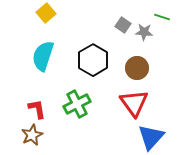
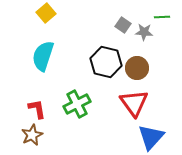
green line: rotated 21 degrees counterclockwise
black hexagon: moved 13 px right, 2 px down; rotated 16 degrees counterclockwise
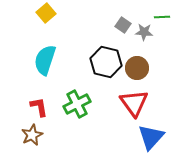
cyan semicircle: moved 2 px right, 4 px down
red L-shape: moved 2 px right, 2 px up
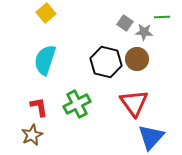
gray square: moved 2 px right, 2 px up
brown circle: moved 9 px up
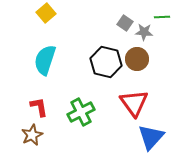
green cross: moved 4 px right, 8 px down
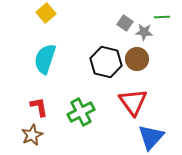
cyan semicircle: moved 1 px up
red triangle: moved 1 px left, 1 px up
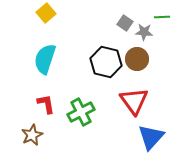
red triangle: moved 1 px right, 1 px up
red L-shape: moved 7 px right, 3 px up
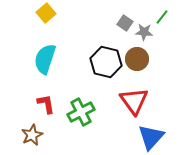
green line: rotated 49 degrees counterclockwise
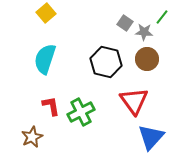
brown circle: moved 10 px right
red L-shape: moved 5 px right, 2 px down
brown star: moved 2 px down
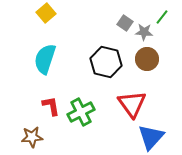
red triangle: moved 2 px left, 3 px down
brown star: rotated 20 degrees clockwise
